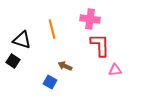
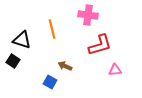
pink cross: moved 2 px left, 4 px up
red L-shape: rotated 75 degrees clockwise
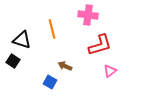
pink triangle: moved 5 px left, 1 px down; rotated 32 degrees counterclockwise
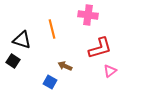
red L-shape: moved 3 px down
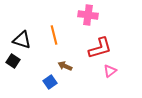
orange line: moved 2 px right, 6 px down
blue square: rotated 24 degrees clockwise
